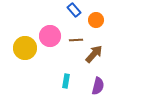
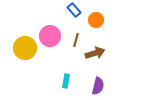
brown line: rotated 72 degrees counterclockwise
brown arrow: moved 1 px right, 1 px up; rotated 30 degrees clockwise
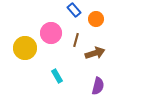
orange circle: moved 1 px up
pink circle: moved 1 px right, 3 px up
cyan rectangle: moved 9 px left, 5 px up; rotated 40 degrees counterclockwise
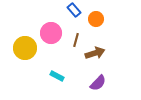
cyan rectangle: rotated 32 degrees counterclockwise
purple semicircle: moved 3 px up; rotated 30 degrees clockwise
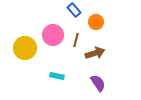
orange circle: moved 3 px down
pink circle: moved 2 px right, 2 px down
cyan rectangle: rotated 16 degrees counterclockwise
purple semicircle: rotated 78 degrees counterclockwise
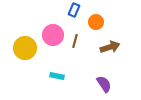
blue rectangle: rotated 64 degrees clockwise
brown line: moved 1 px left, 1 px down
brown arrow: moved 15 px right, 6 px up
purple semicircle: moved 6 px right, 1 px down
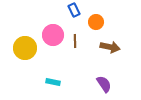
blue rectangle: rotated 48 degrees counterclockwise
brown line: rotated 16 degrees counterclockwise
brown arrow: rotated 30 degrees clockwise
cyan rectangle: moved 4 px left, 6 px down
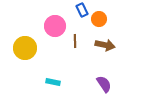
blue rectangle: moved 8 px right
orange circle: moved 3 px right, 3 px up
pink circle: moved 2 px right, 9 px up
brown arrow: moved 5 px left, 2 px up
